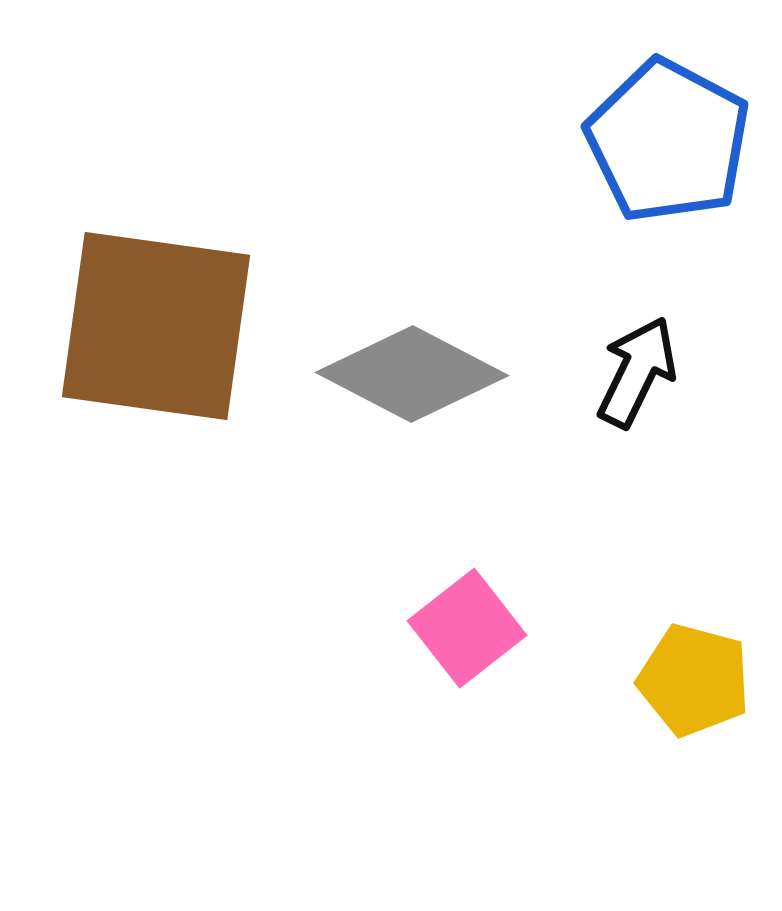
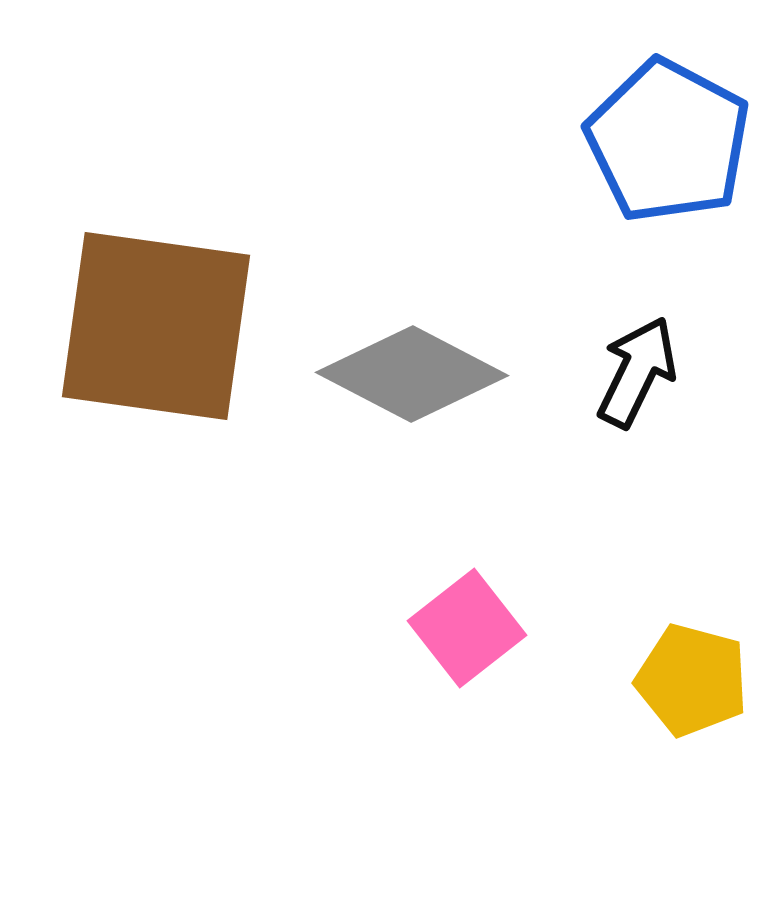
yellow pentagon: moved 2 px left
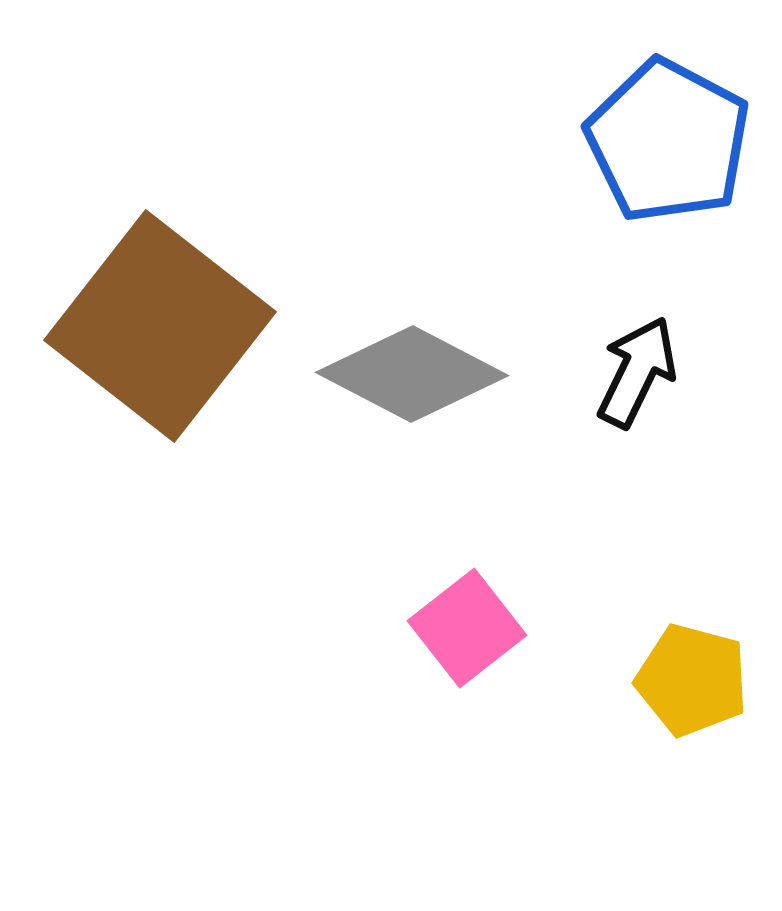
brown square: moved 4 px right; rotated 30 degrees clockwise
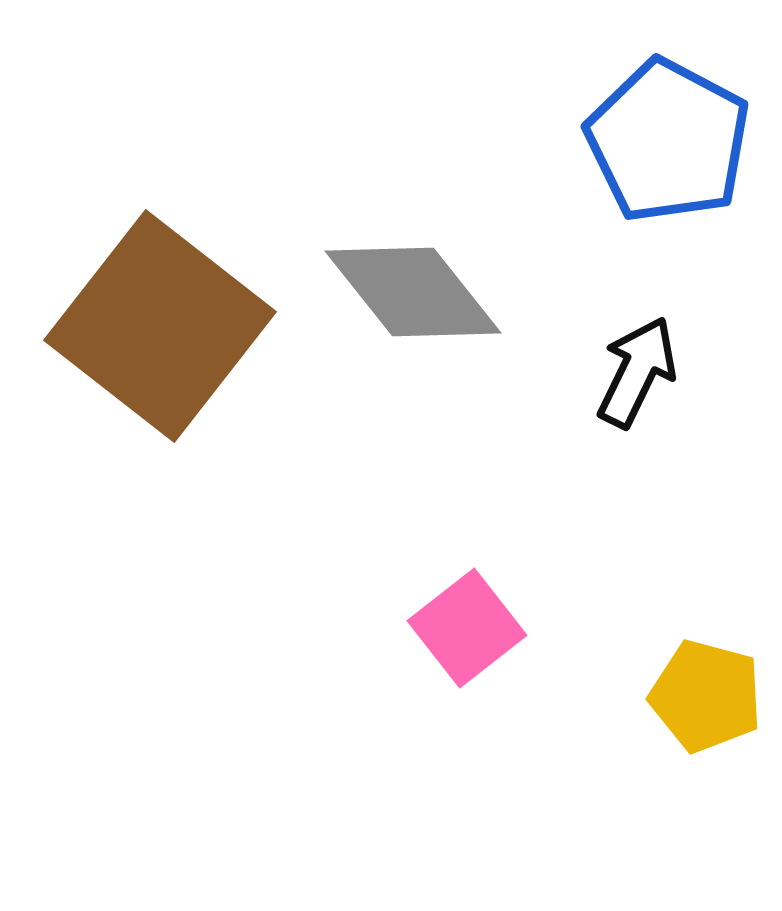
gray diamond: moved 1 px right, 82 px up; rotated 24 degrees clockwise
yellow pentagon: moved 14 px right, 16 px down
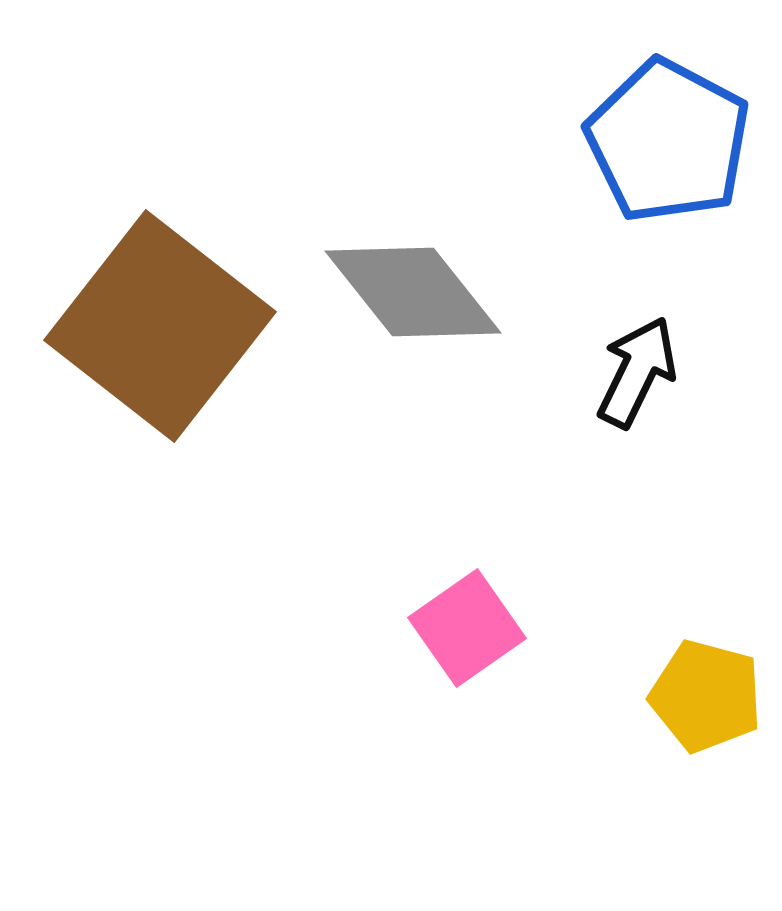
pink square: rotated 3 degrees clockwise
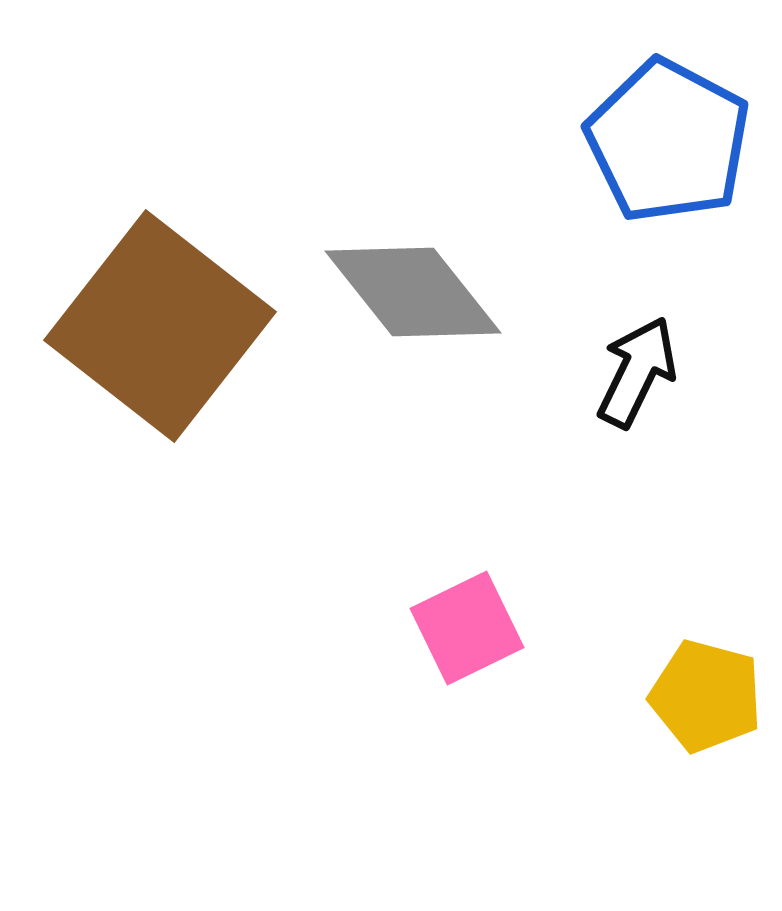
pink square: rotated 9 degrees clockwise
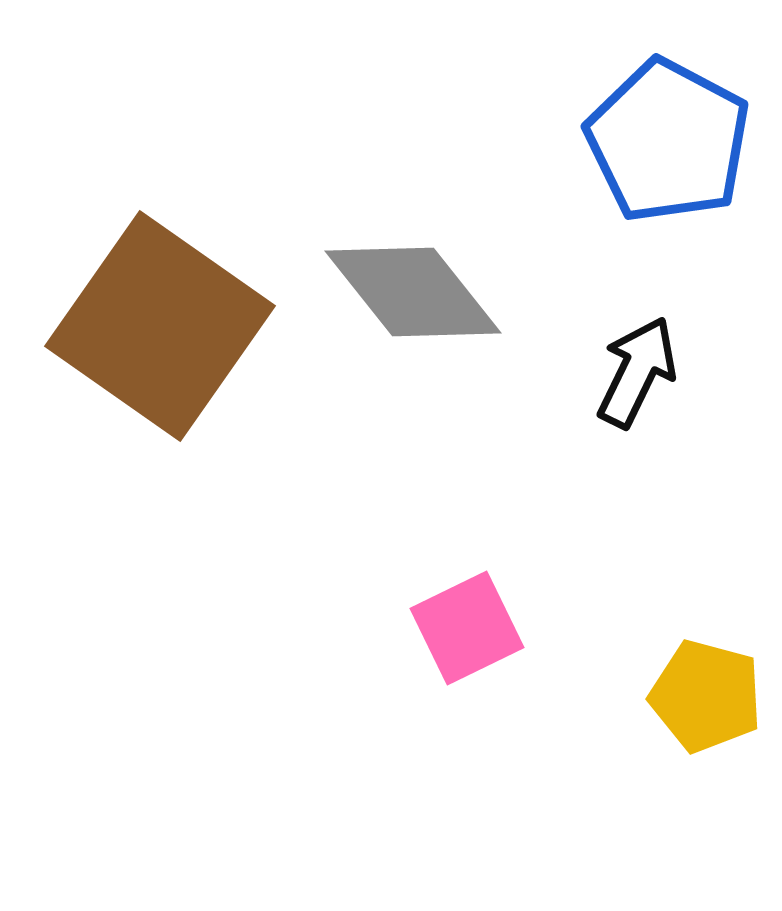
brown square: rotated 3 degrees counterclockwise
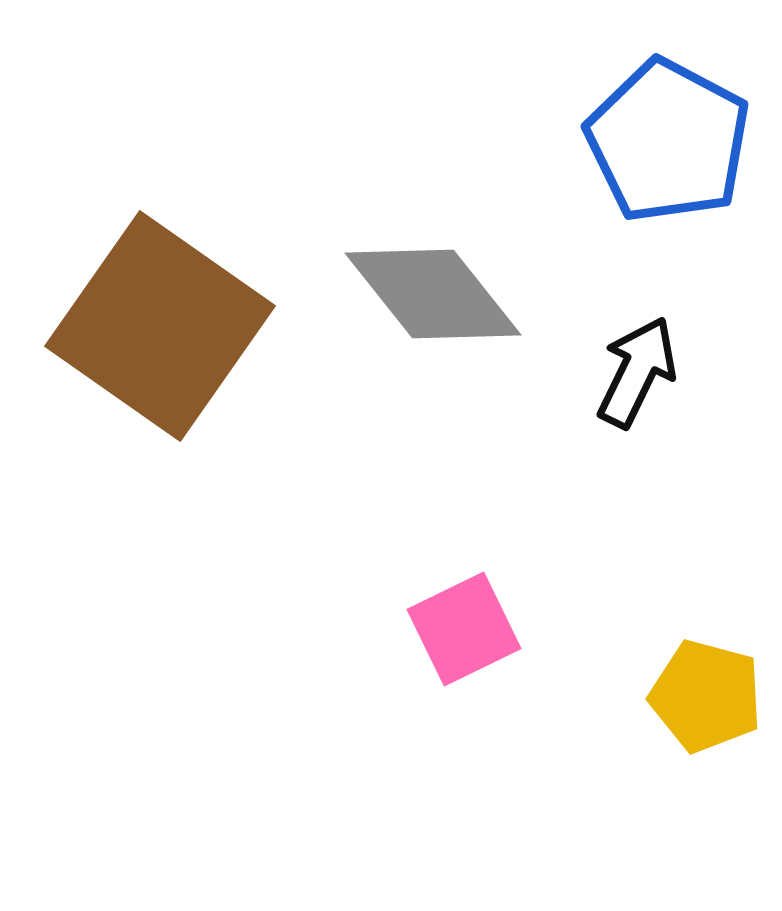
gray diamond: moved 20 px right, 2 px down
pink square: moved 3 px left, 1 px down
